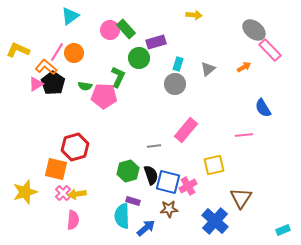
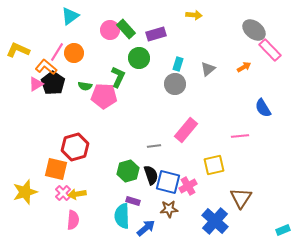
purple rectangle at (156, 42): moved 8 px up
pink line at (244, 135): moved 4 px left, 1 px down
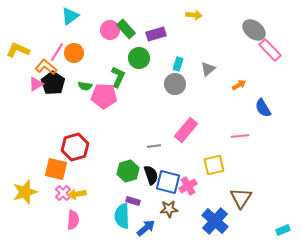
orange arrow at (244, 67): moved 5 px left, 18 px down
